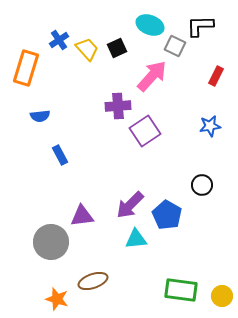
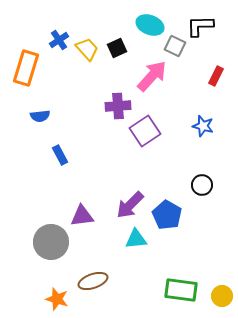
blue star: moved 7 px left; rotated 25 degrees clockwise
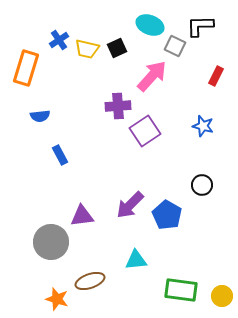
yellow trapezoid: rotated 145 degrees clockwise
cyan triangle: moved 21 px down
brown ellipse: moved 3 px left
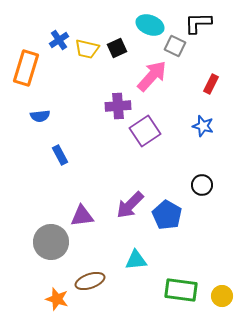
black L-shape: moved 2 px left, 3 px up
red rectangle: moved 5 px left, 8 px down
